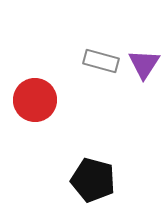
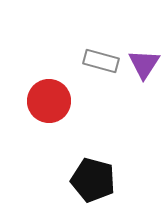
red circle: moved 14 px right, 1 px down
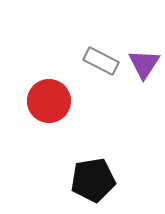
gray rectangle: rotated 12 degrees clockwise
black pentagon: rotated 24 degrees counterclockwise
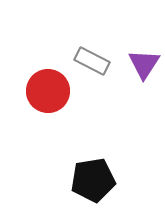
gray rectangle: moved 9 px left
red circle: moved 1 px left, 10 px up
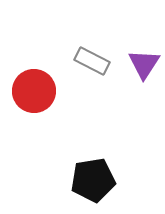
red circle: moved 14 px left
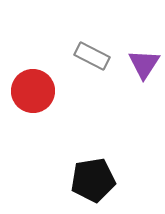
gray rectangle: moved 5 px up
red circle: moved 1 px left
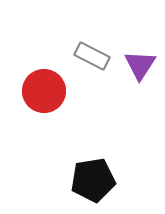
purple triangle: moved 4 px left, 1 px down
red circle: moved 11 px right
